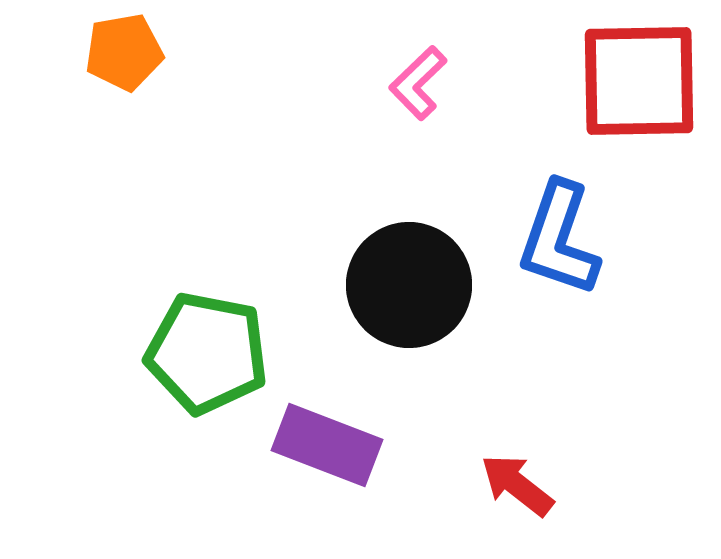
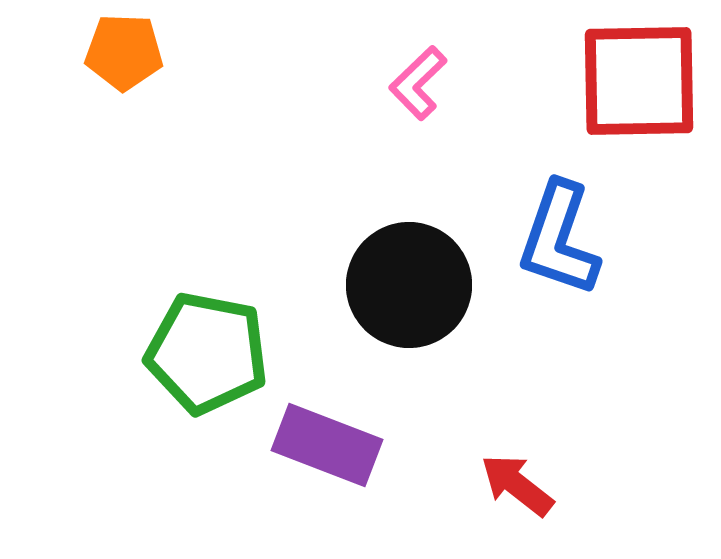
orange pentagon: rotated 12 degrees clockwise
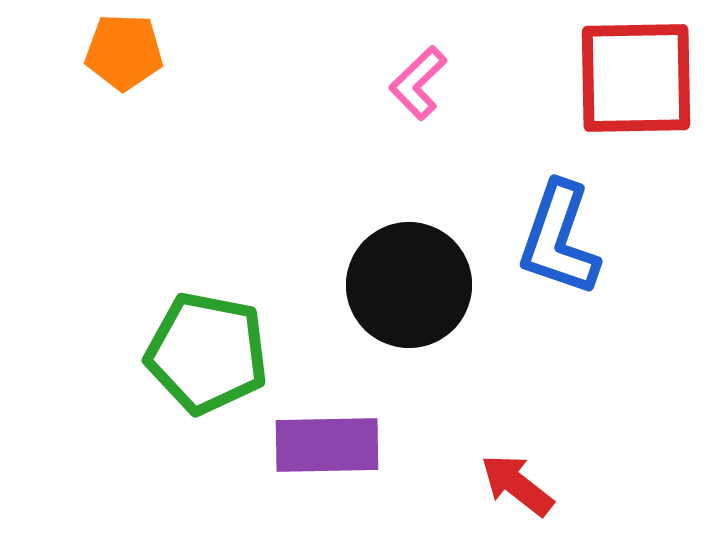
red square: moved 3 px left, 3 px up
purple rectangle: rotated 22 degrees counterclockwise
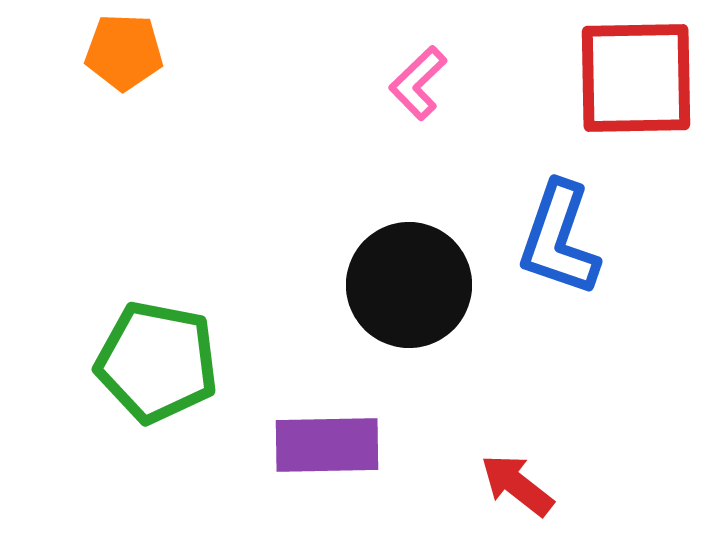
green pentagon: moved 50 px left, 9 px down
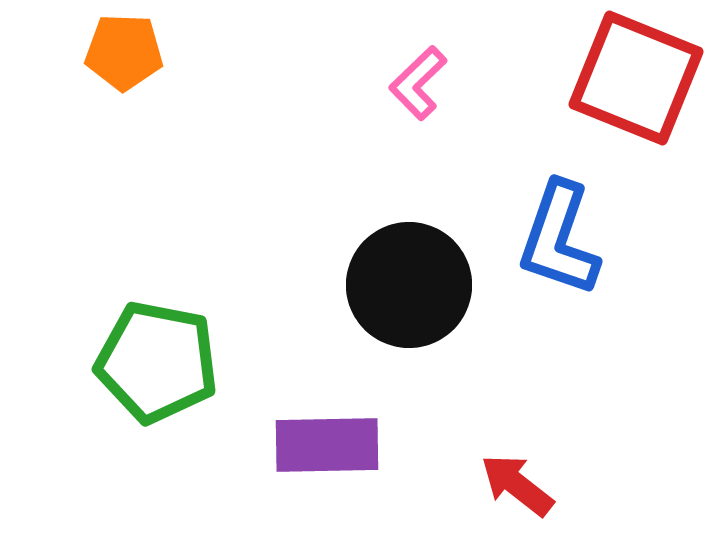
red square: rotated 23 degrees clockwise
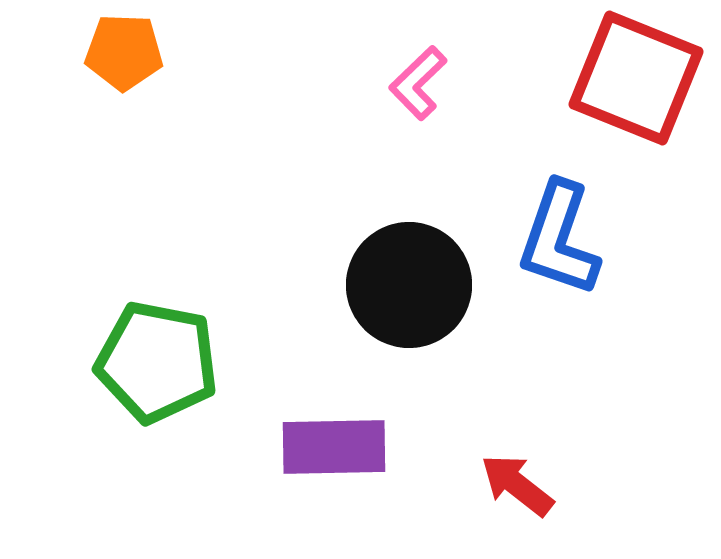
purple rectangle: moved 7 px right, 2 px down
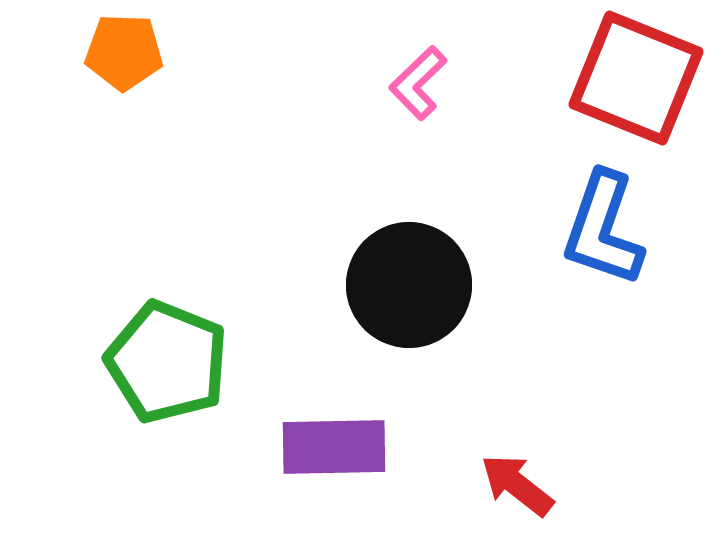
blue L-shape: moved 44 px right, 10 px up
green pentagon: moved 10 px right; rotated 11 degrees clockwise
